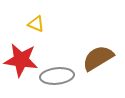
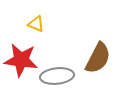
brown semicircle: rotated 148 degrees clockwise
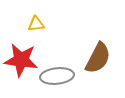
yellow triangle: rotated 30 degrees counterclockwise
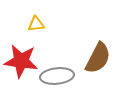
red star: moved 1 px down
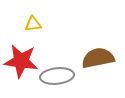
yellow triangle: moved 3 px left
brown semicircle: rotated 128 degrees counterclockwise
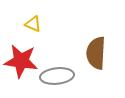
yellow triangle: rotated 30 degrees clockwise
brown semicircle: moved 2 px left, 5 px up; rotated 76 degrees counterclockwise
